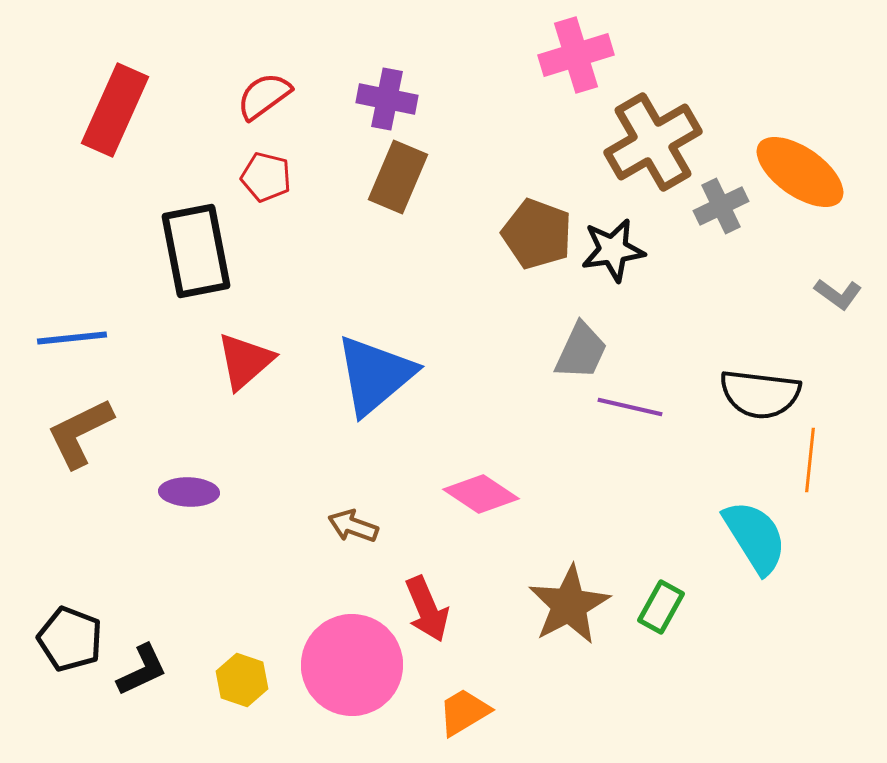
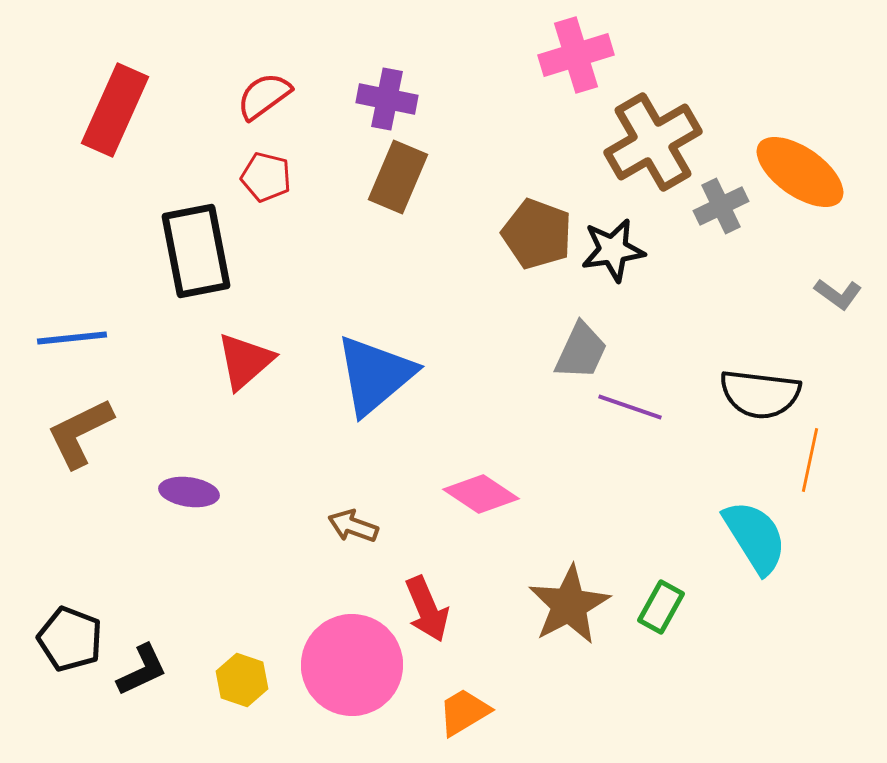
purple line: rotated 6 degrees clockwise
orange line: rotated 6 degrees clockwise
purple ellipse: rotated 6 degrees clockwise
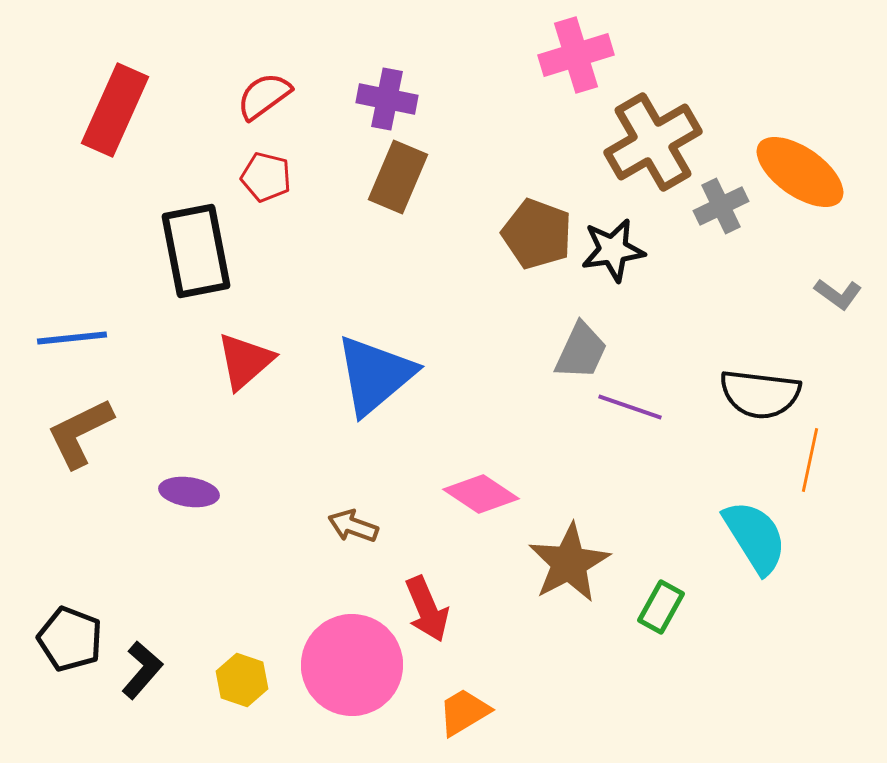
brown star: moved 42 px up
black L-shape: rotated 24 degrees counterclockwise
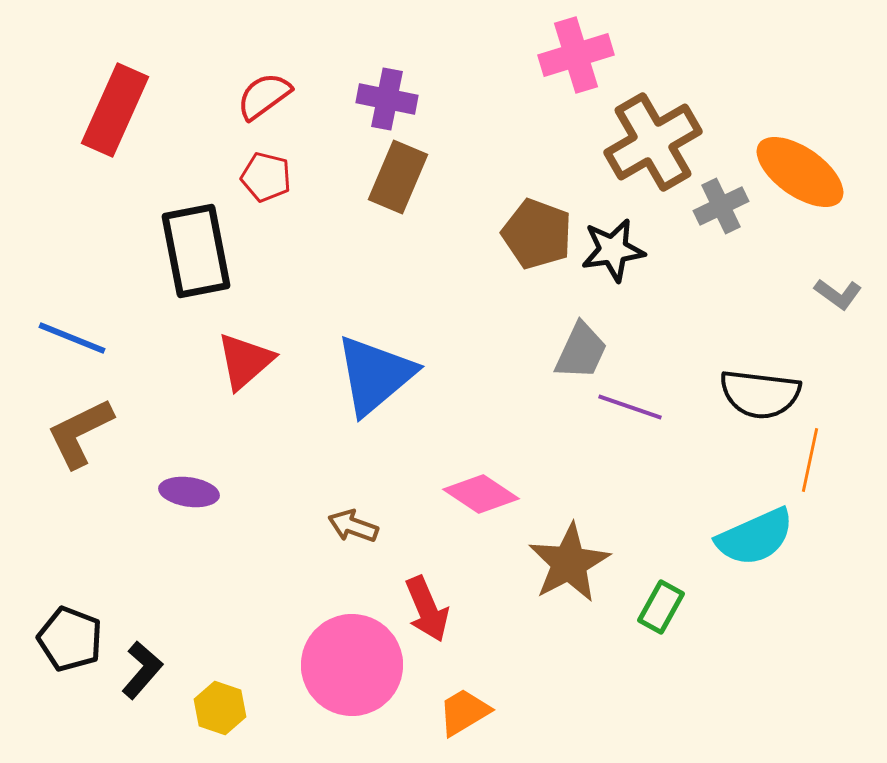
blue line: rotated 28 degrees clockwise
cyan semicircle: rotated 98 degrees clockwise
yellow hexagon: moved 22 px left, 28 px down
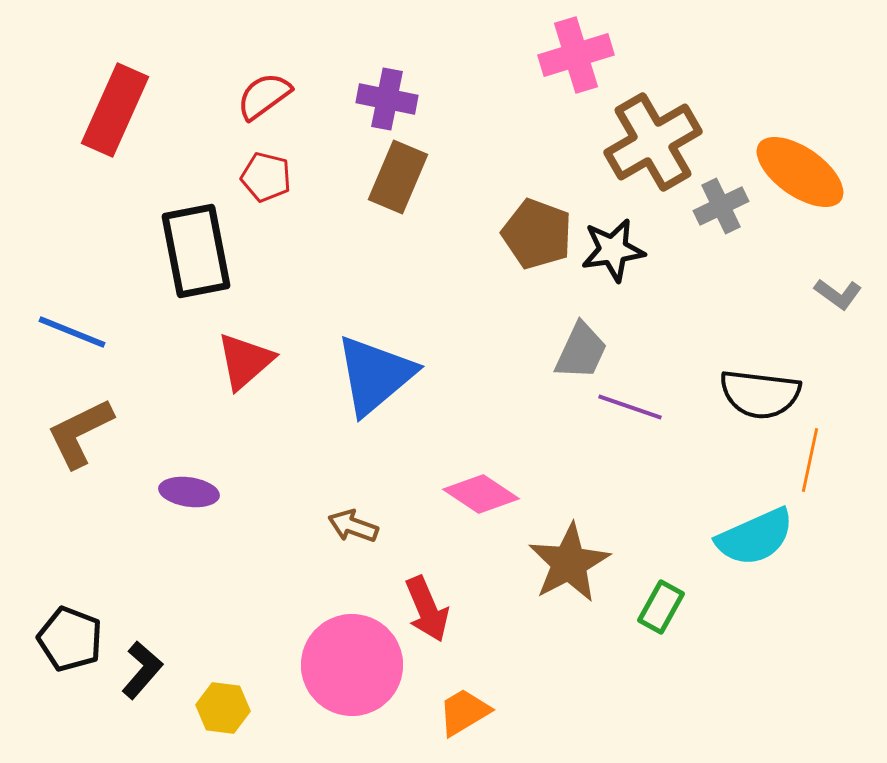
blue line: moved 6 px up
yellow hexagon: moved 3 px right; rotated 12 degrees counterclockwise
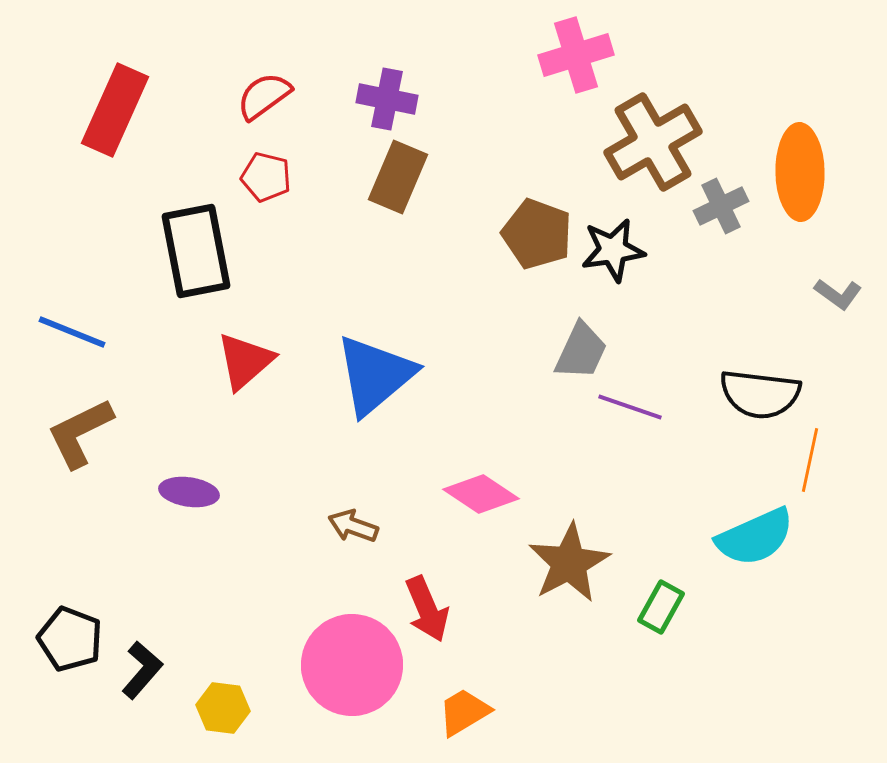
orange ellipse: rotated 54 degrees clockwise
